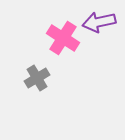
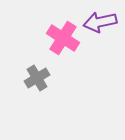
purple arrow: moved 1 px right
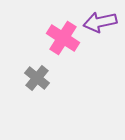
gray cross: rotated 20 degrees counterclockwise
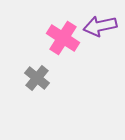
purple arrow: moved 4 px down
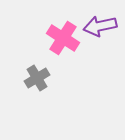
gray cross: rotated 20 degrees clockwise
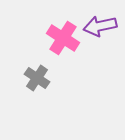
gray cross: rotated 25 degrees counterclockwise
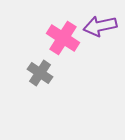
gray cross: moved 3 px right, 5 px up
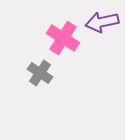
purple arrow: moved 2 px right, 4 px up
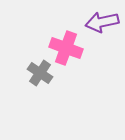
pink cross: moved 3 px right, 10 px down; rotated 12 degrees counterclockwise
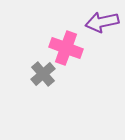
gray cross: moved 3 px right, 1 px down; rotated 15 degrees clockwise
